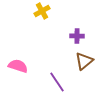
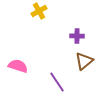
yellow cross: moved 3 px left
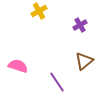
purple cross: moved 3 px right, 11 px up; rotated 32 degrees counterclockwise
